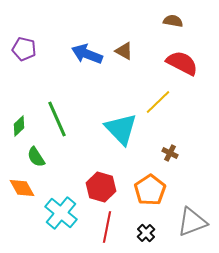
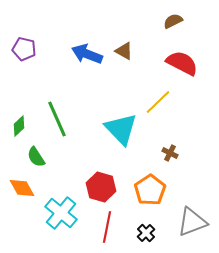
brown semicircle: rotated 36 degrees counterclockwise
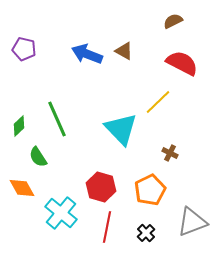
green semicircle: moved 2 px right
orange pentagon: rotated 8 degrees clockwise
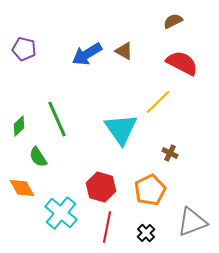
blue arrow: rotated 52 degrees counterclockwise
cyan triangle: rotated 9 degrees clockwise
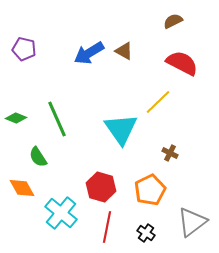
blue arrow: moved 2 px right, 1 px up
green diamond: moved 3 px left, 8 px up; rotated 65 degrees clockwise
gray triangle: rotated 16 degrees counterclockwise
black cross: rotated 12 degrees counterclockwise
